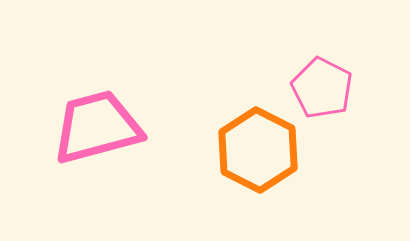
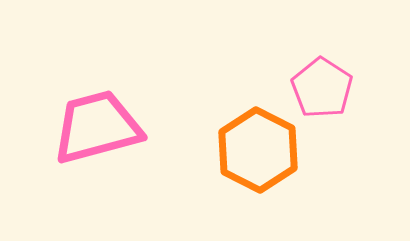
pink pentagon: rotated 6 degrees clockwise
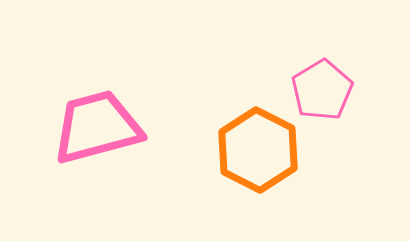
pink pentagon: moved 2 px down; rotated 8 degrees clockwise
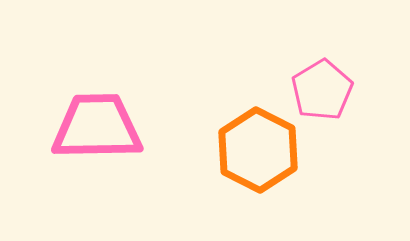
pink trapezoid: rotated 14 degrees clockwise
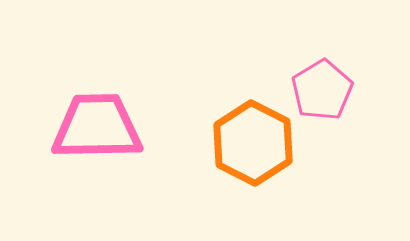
orange hexagon: moved 5 px left, 7 px up
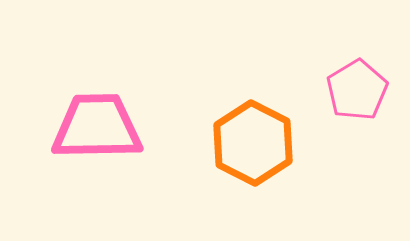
pink pentagon: moved 35 px right
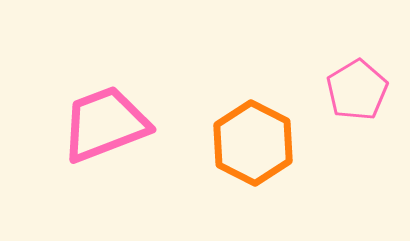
pink trapezoid: moved 8 px right, 3 px up; rotated 20 degrees counterclockwise
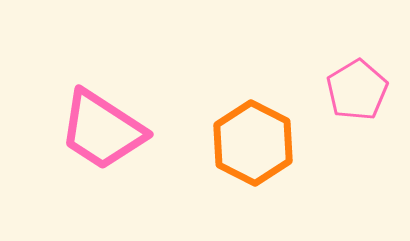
pink trapezoid: moved 3 px left, 6 px down; rotated 126 degrees counterclockwise
